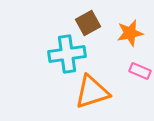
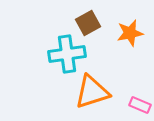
pink rectangle: moved 34 px down
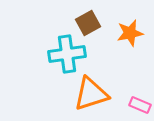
orange triangle: moved 1 px left, 2 px down
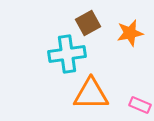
orange triangle: rotated 18 degrees clockwise
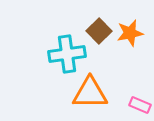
brown square: moved 11 px right, 8 px down; rotated 15 degrees counterclockwise
orange triangle: moved 1 px left, 1 px up
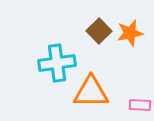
cyan cross: moved 10 px left, 9 px down
orange triangle: moved 1 px right, 1 px up
pink rectangle: rotated 20 degrees counterclockwise
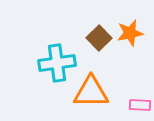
brown square: moved 7 px down
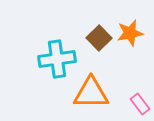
cyan cross: moved 4 px up
orange triangle: moved 1 px down
pink rectangle: moved 1 px up; rotated 50 degrees clockwise
